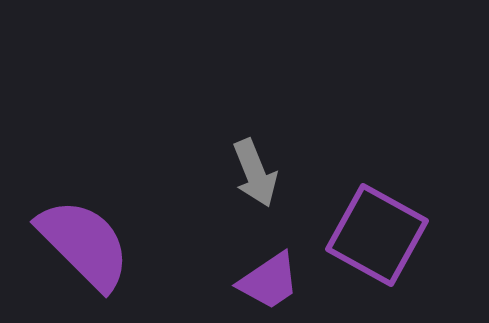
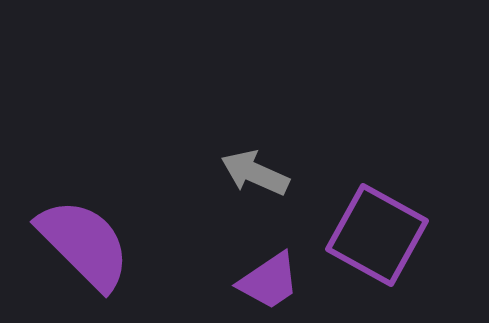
gray arrow: rotated 136 degrees clockwise
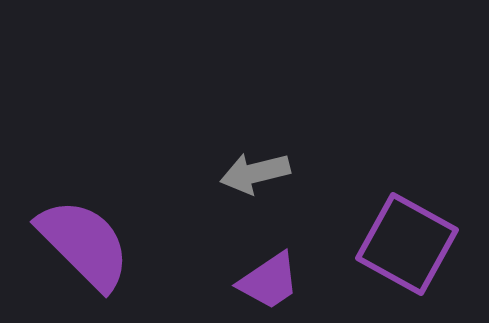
gray arrow: rotated 38 degrees counterclockwise
purple square: moved 30 px right, 9 px down
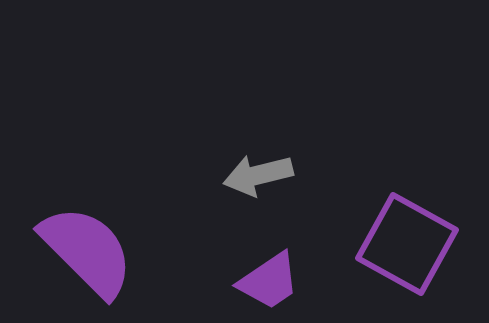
gray arrow: moved 3 px right, 2 px down
purple semicircle: moved 3 px right, 7 px down
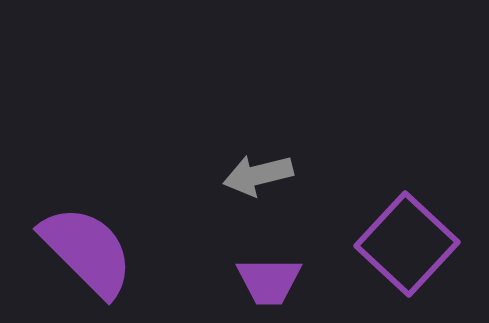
purple square: rotated 14 degrees clockwise
purple trapezoid: rotated 34 degrees clockwise
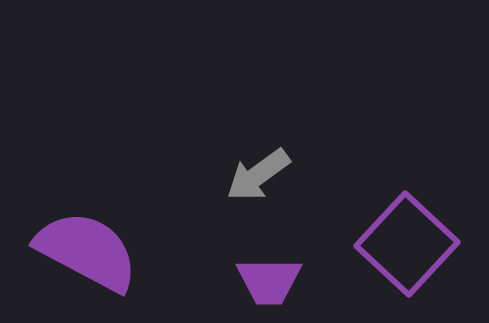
gray arrow: rotated 22 degrees counterclockwise
purple semicircle: rotated 17 degrees counterclockwise
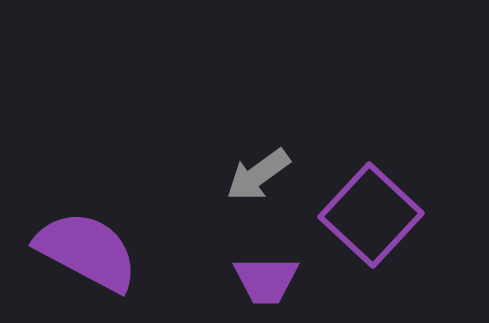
purple square: moved 36 px left, 29 px up
purple trapezoid: moved 3 px left, 1 px up
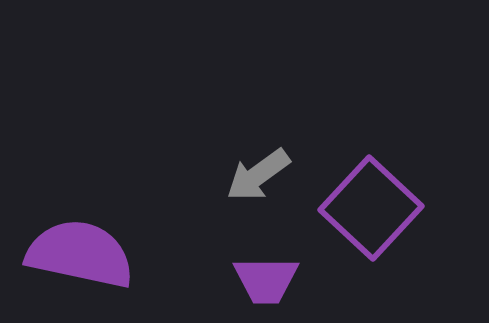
purple square: moved 7 px up
purple semicircle: moved 7 px left, 3 px down; rotated 16 degrees counterclockwise
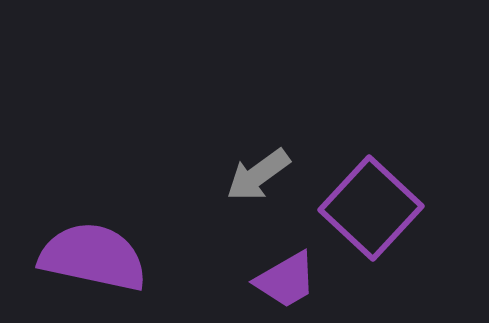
purple semicircle: moved 13 px right, 3 px down
purple trapezoid: moved 20 px right; rotated 30 degrees counterclockwise
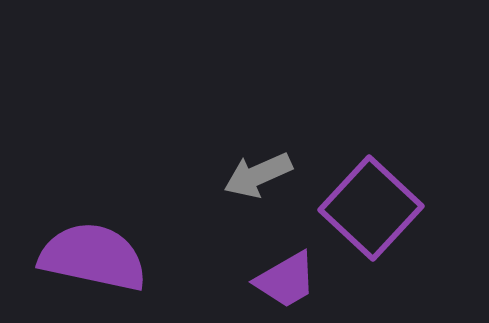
gray arrow: rotated 12 degrees clockwise
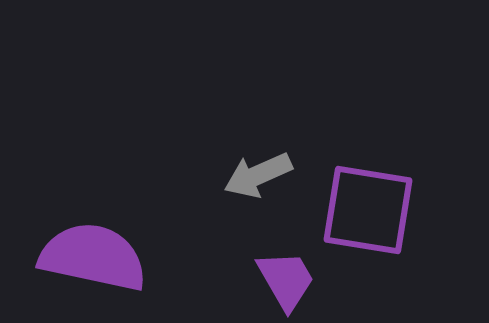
purple square: moved 3 px left, 2 px down; rotated 34 degrees counterclockwise
purple trapezoid: rotated 90 degrees counterclockwise
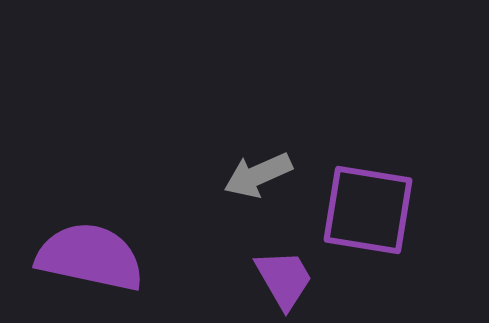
purple semicircle: moved 3 px left
purple trapezoid: moved 2 px left, 1 px up
